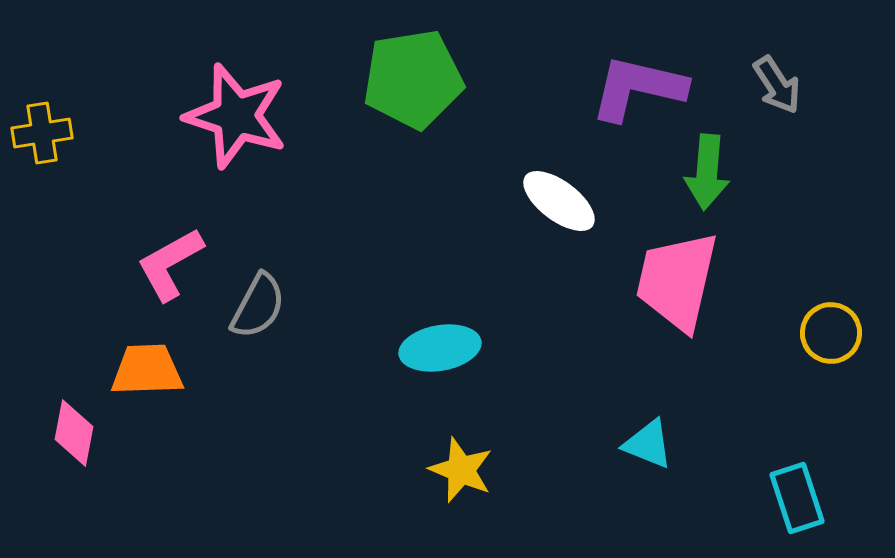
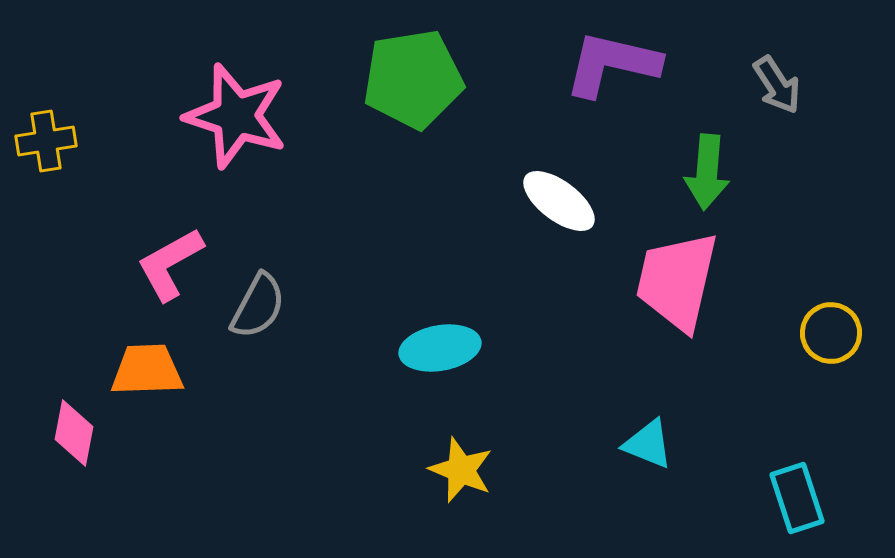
purple L-shape: moved 26 px left, 24 px up
yellow cross: moved 4 px right, 8 px down
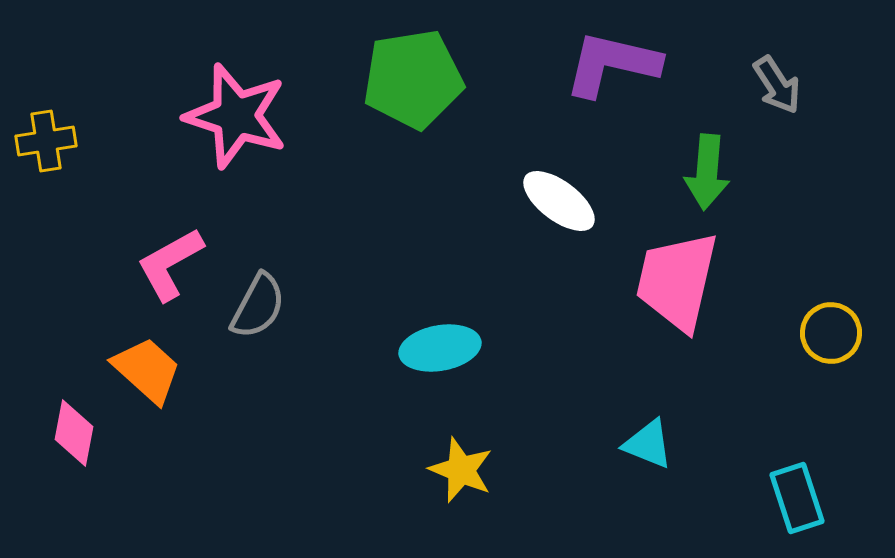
orange trapezoid: rotated 44 degrees clockwise
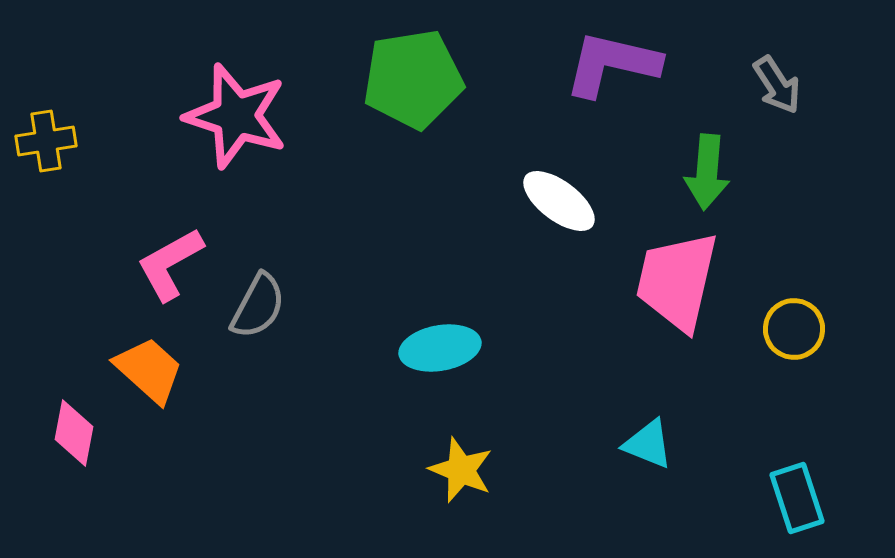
yellow circle: moved 37 px left, 4 px up
orange trapezoid: moved 2 px right
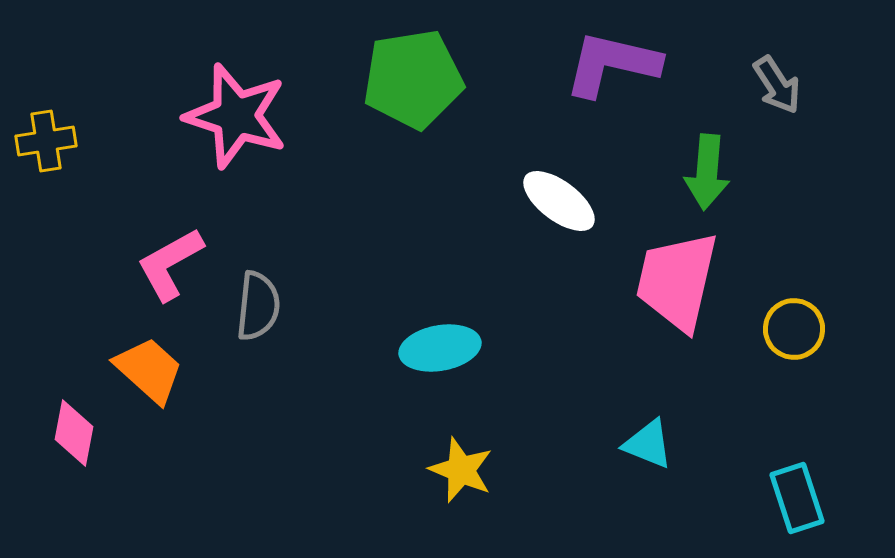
gray semicircle: rotated 22 degrees counterclockwise
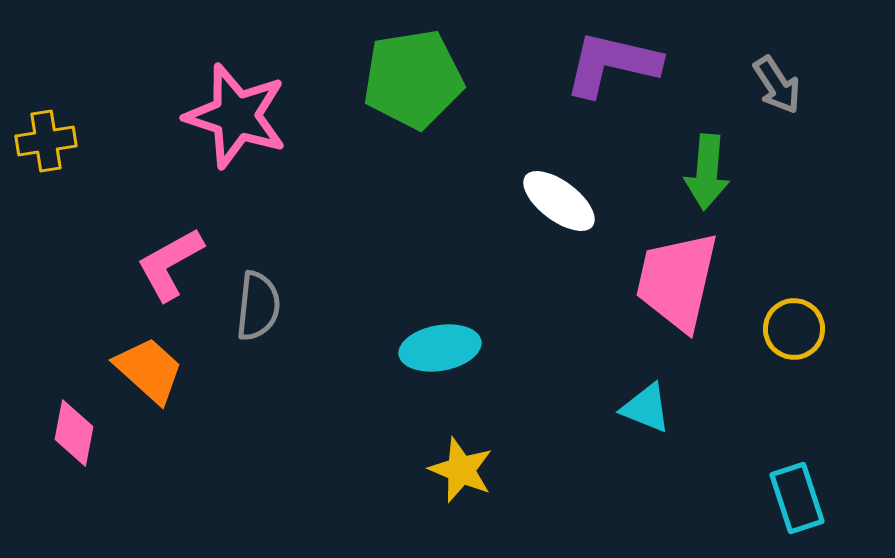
cyan triangle: moved 2 px left, 36 px up
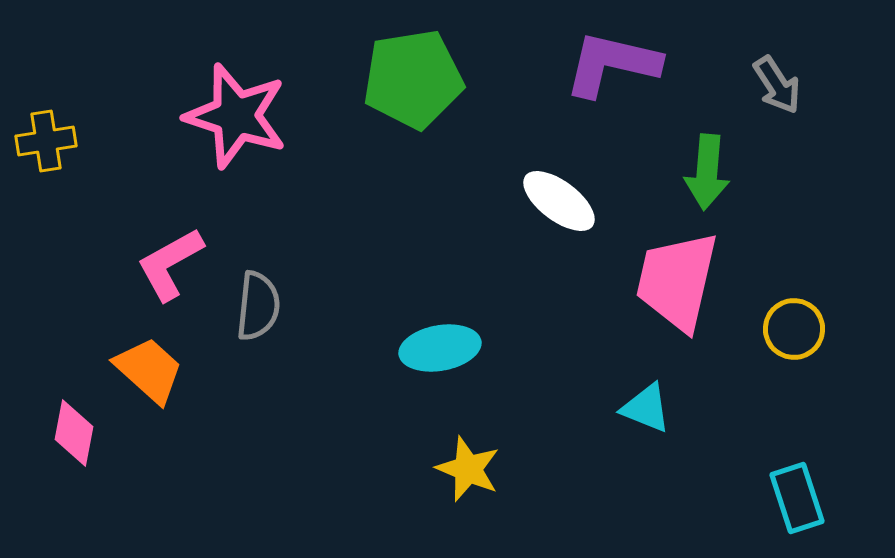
yellow star: moved 7 px right, 1 px up
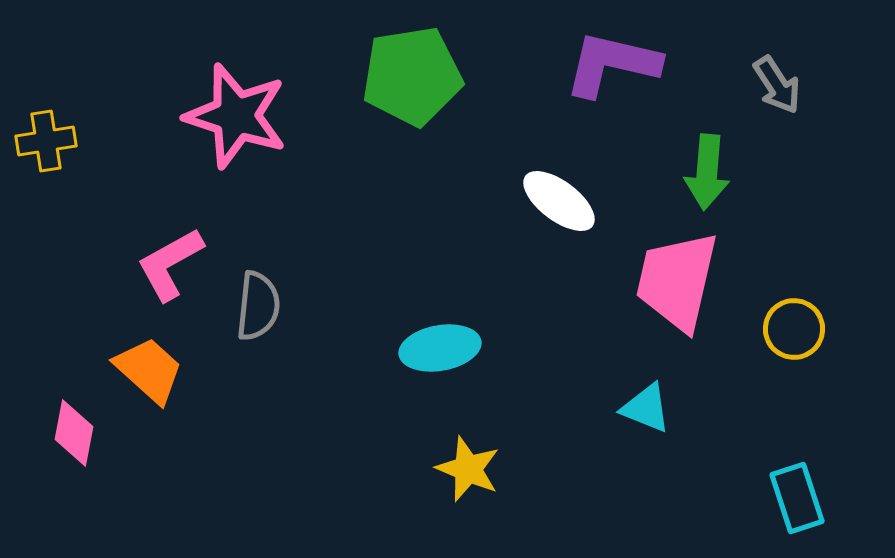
green pentagon: moved 1 px left, 3 px up
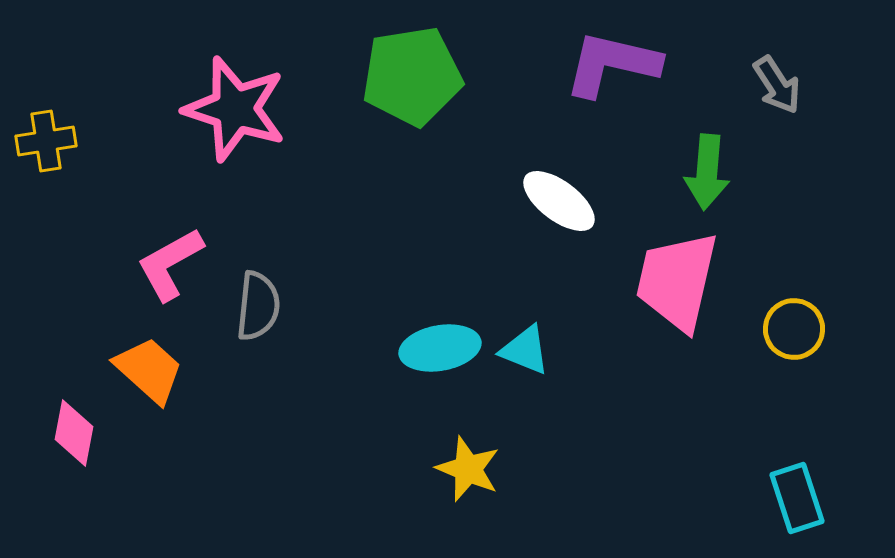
pink star: moved 1 px left, 7 px up
cyan triangle: moved 121 px left, 58 px up
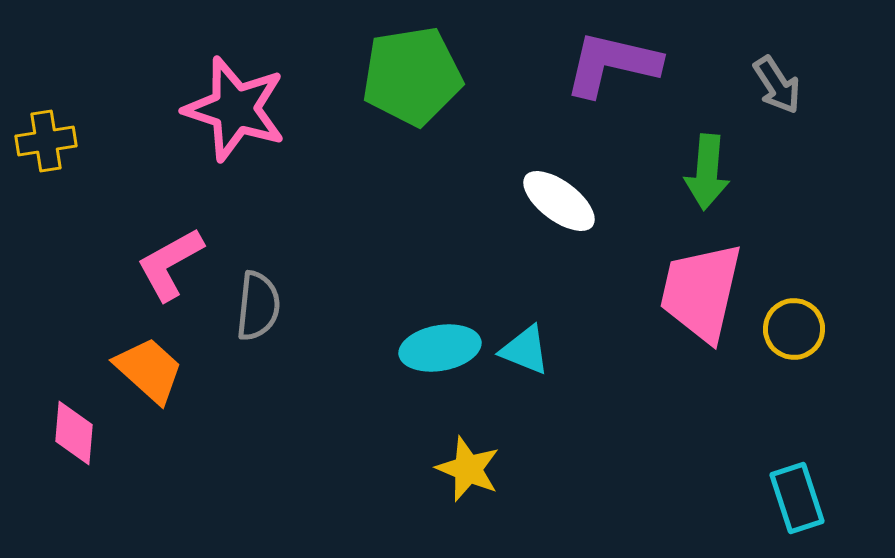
pink trapezoid: moved 24 px right, 11 px down
pink diamond: rotated 6 degrees counterclockwise
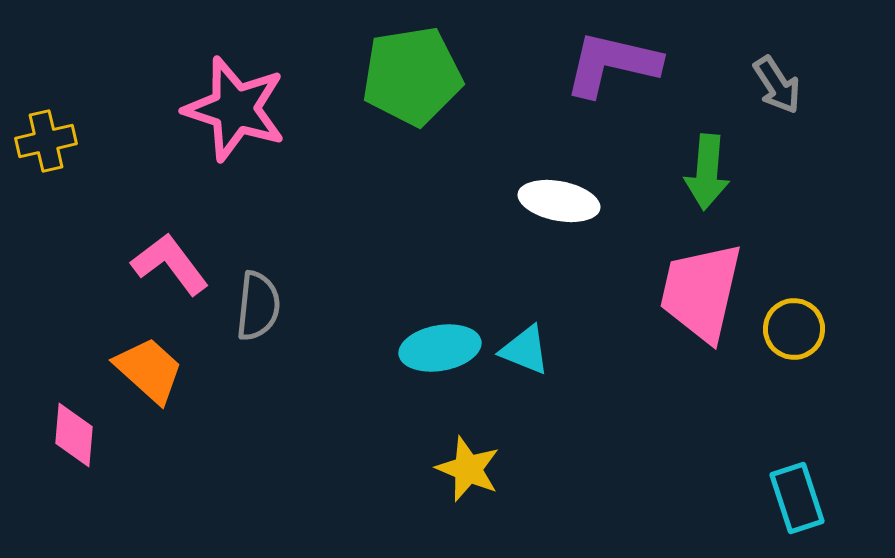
yellow cross: rotated 4 degrees counterclockwise
white ellipse: rotated 26 degrees counterclockwise
pink L-shape: rotated 82 degrees clockwise
pink diamond: moved 2 px down
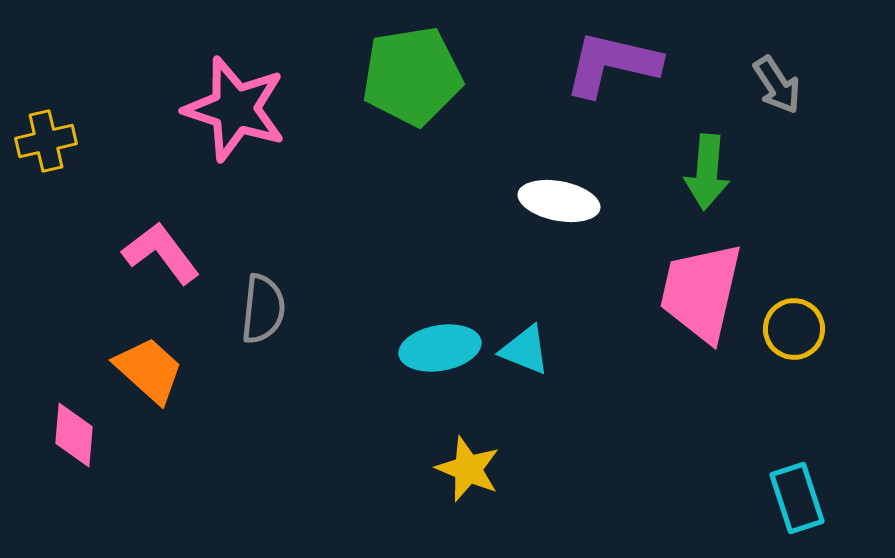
pink L-shape: moved 9 px left, 11 px up
gray semicircle: moved 5 px right, 3 px down
